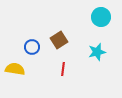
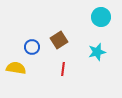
yellow semicircle: moved 1 px right, 1 px up
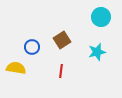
brown square: moved 3 px right
red line: moved 2 px left, 2 px down
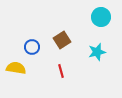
red line: rotated 24 degrees counterclockwise
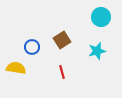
cyan star: moved 1 px up
red line: moved 1 px right, 1 px down
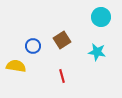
blue circle: moved 1 px right, 1 px up
cyan star: moved 1 px down; rotated 24 degrees clockwise
yellow semicircle: moved 2 px up
red line: moved 4 px down
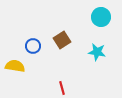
yellow semicircle: moved 1 px left
red line: moved 12 px down
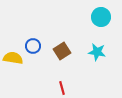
brown square: moved 11 px down
yellow semicircle: moved 2 px left, 8 px up
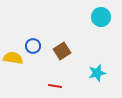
cyan star: moved 21 px down; rotated 24 degrees counterclockwise
red line: moved 7 px left, 2 px up; rotated 64 degrees counterclockwise
